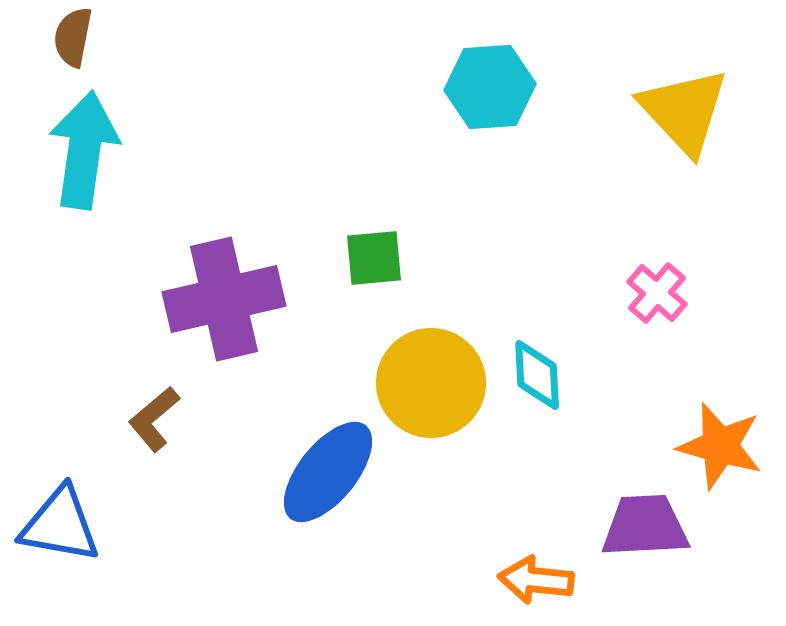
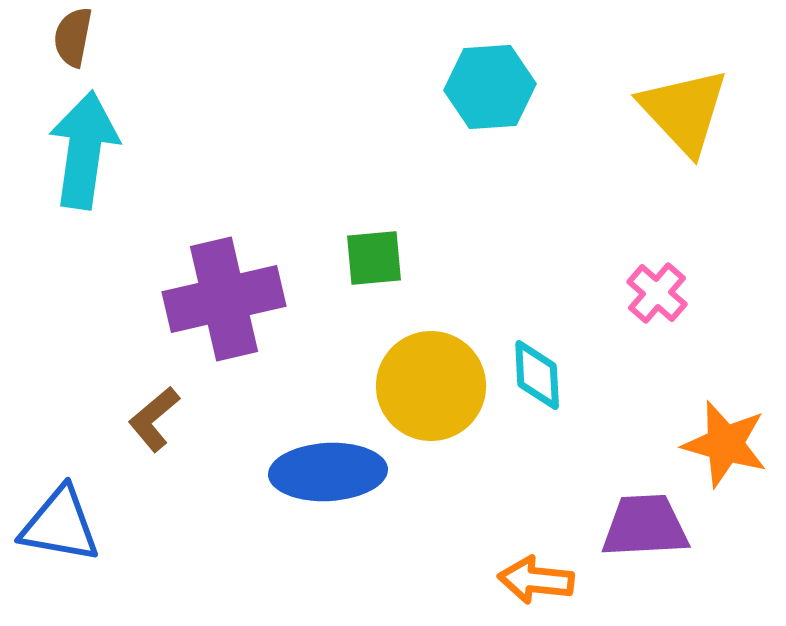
yellow circle: moved 3 px down
orange star: moved 5 px right, 2 px up
blue ellipse: rotated 48 degrees clockwise
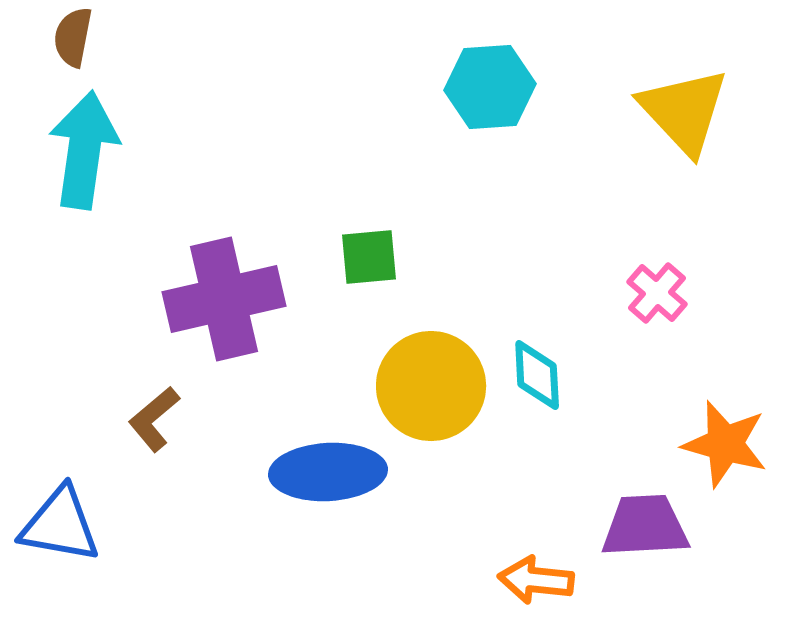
green square: moved 5 px left, 1 px up
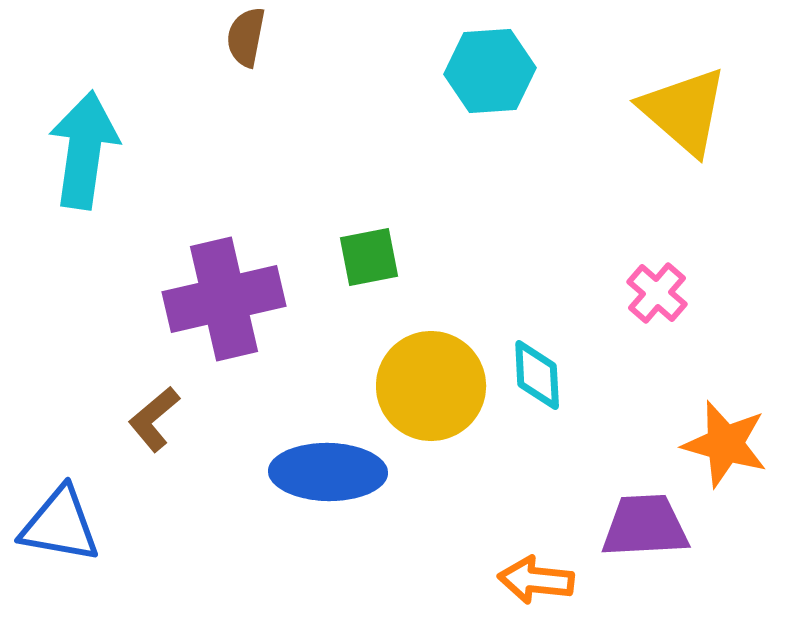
brown semicircle: moved 173 px right
cyan hexagon: moved 16 px up
yellow triangle: rotated 6 degrees counterclockwise
green square: rotated 6 degrees counterclockwise
blue ellipse: rotated 4 degrees clockwise
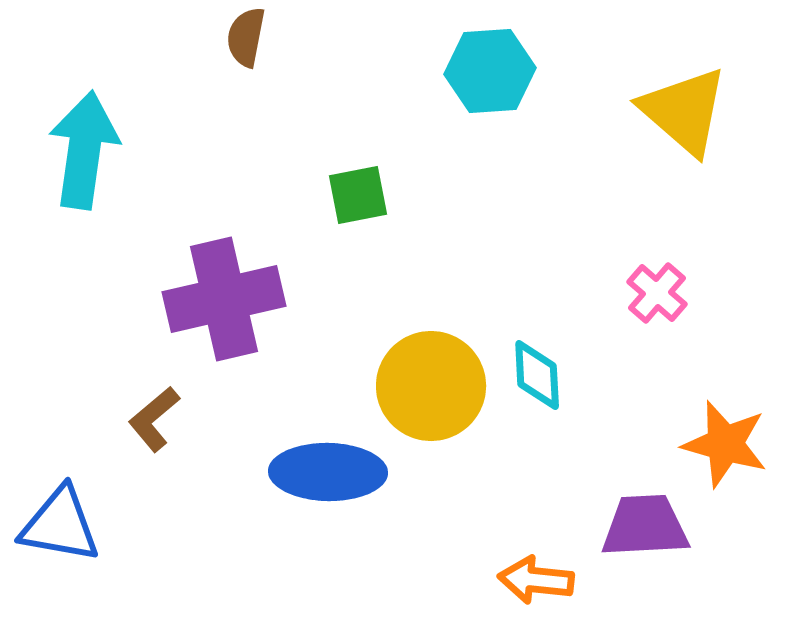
green square: moved 11 px left, 62 px up
